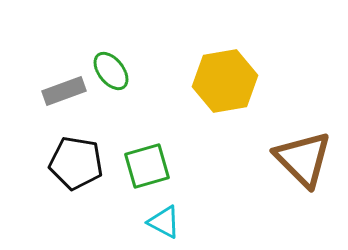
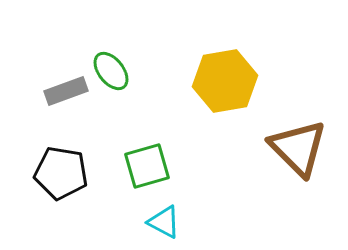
gray rectangle: moved 2 px right
brown triangle: moved 5 px left, 11 px up
black pentagon: moved 15 px left, 10 px down
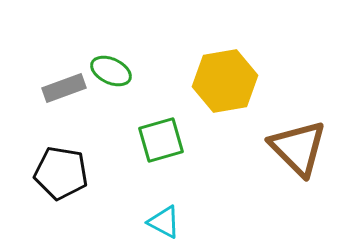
green ellipse: rotated 27 degrees counterclockwise
gray rectangle: moved 2 px left, 3 px up
green square: moved 14 px right, 26 px up
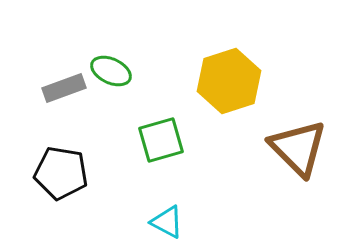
yellow hexagon: moved 4 px right; rotated 8 degrees counterclockwise
cyan triangle: moved 3 px right
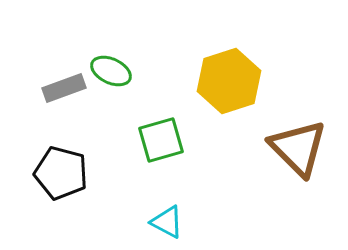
black pentagon: rotated 6 degrees clockwise
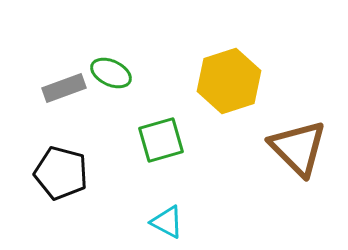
green ellipse: moved 2 px down
